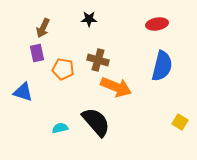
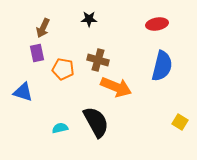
black semicircle: rotated 12 degrees clockwise
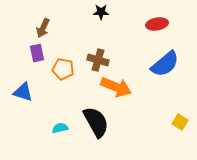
black star: moved 12 px right, 7 px up
blue semicircle: moved 3 px right, 2 px up; rotated 36 degrees clockwise
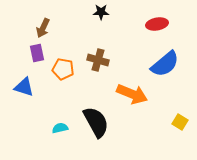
orange arrow: moved 16 px right, 7 px down
blue triangle: moved 1 px right, 5 px up
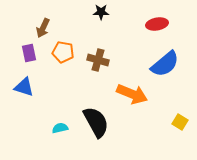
purple rectangle: moved 8 px left
orange pentagon: moved 17 px up
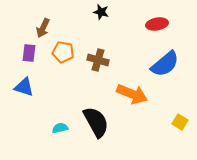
black star: rotated 14 degrees clockwise
purple rectangle: rotated 18 degrees clockwise
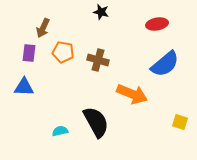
blue triangle: rotated 15 degrees counterclockwise
yellow square: rotated 14 degrees counterclockwise
cyan semicircle: moved 3 px down
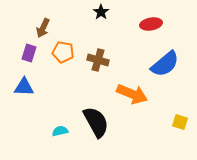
black star: rotated 21 degrees clockwise
red ellipse: moved 6 px left
purple rectangle: rotated 12 degrees clockwise
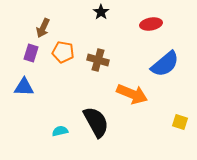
purple rectangle: moved 2 px right
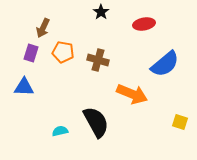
red ellipse: moved 7 px left
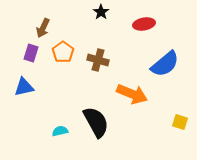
orange pentagon: rotated 25 degrees clockwise
blue triangle: rotated 15 degrees counterclockwise
